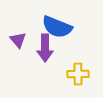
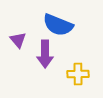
blue semicircle: moved 1 px right, 2 px up
purple arrow: moved 6 px down
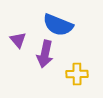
purple arrow: rotated 12 degrees clockwise
yellow cross: moved 1 px left
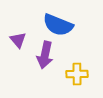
purple arrow: moved 1 px down
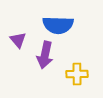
blue semicircle: rotated 20 degrees counterclockwise
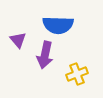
yellow cross: rotated 20 degrees counterclockwise
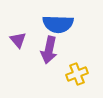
blue semicircle: moved 1 px up
purple arrow: moved 4 px right, 5 px up
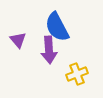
blue semicircle: moved 1 px left, 3 px down; rotated 60 degrees clockwise
purple arrow: rotated 16 degrees counterclockwise
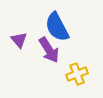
purple triangle: moved 1 px right
purple arrow: rotated 28 degrees counterclockwise
